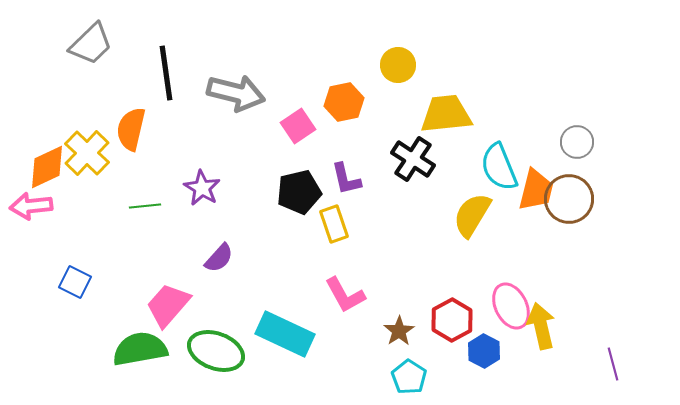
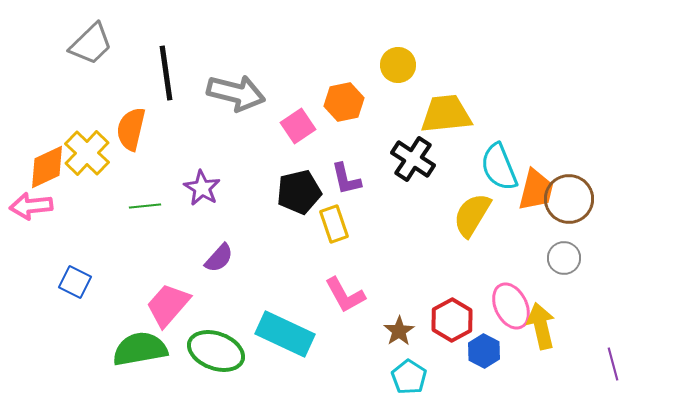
gray circle: moved 13 px left, 116 px down
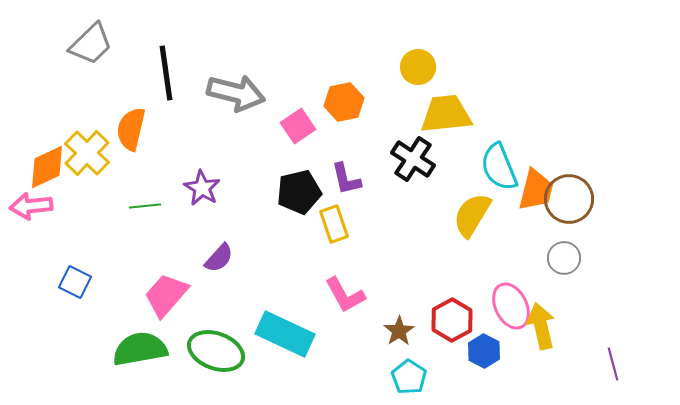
yellow circle: moved 20 px right, 2 px down
pink trapezoid: moved 2 px left, 10 px up
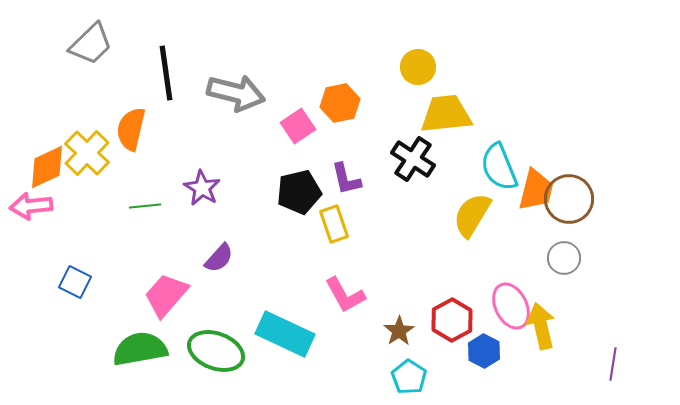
orange hexagon: moved 4 px left, 1 px down
purple line: rotated 24 degrees clockwise
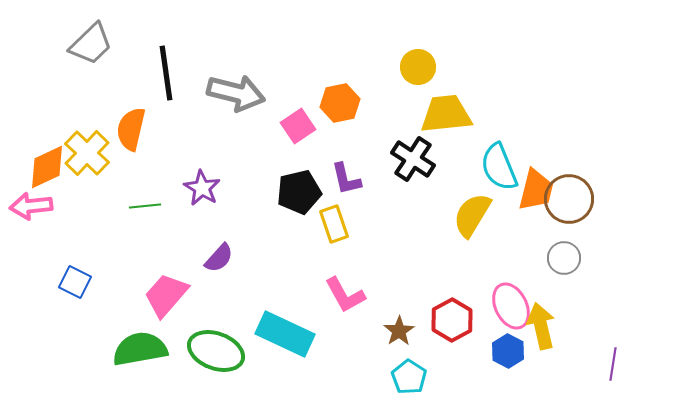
blue hexagon: moved 24 px right
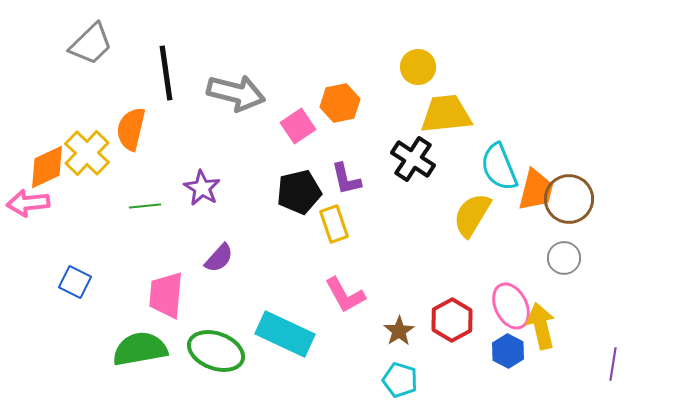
pink arrow: moved 3 px left, 3 px up
pink trapezoid: rotated 36 degrees counterclockwise
cyan pentagon: moved 9 px left, 3 px down; rotated 16 degrees counterclockwise
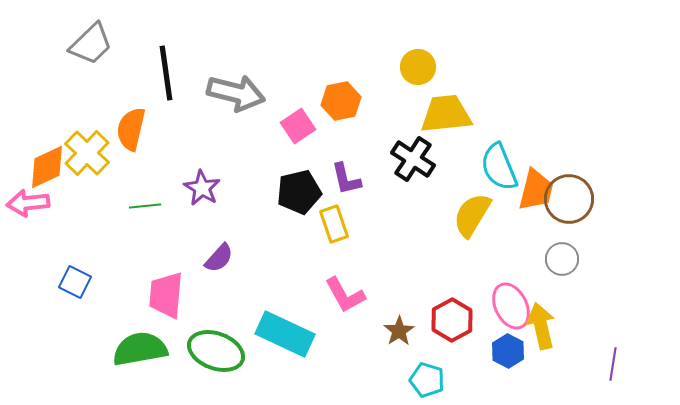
orange hexagon: moved 1 px right, 2 px up
gray circle: moved 2 px left, 1 px down
cyan pentagon: moved 27 px right
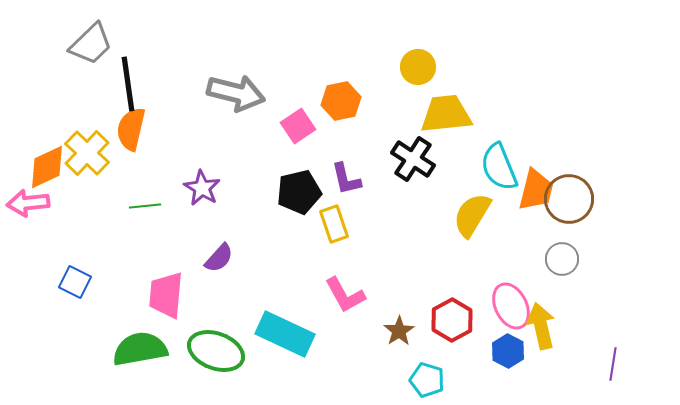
black line: moved 38 px left, 11 px down
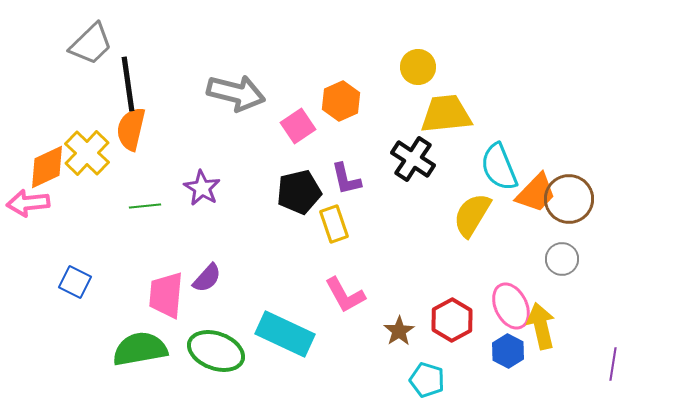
orange hexagon: rotated 12 degrees counterclockwise
orange trapezoid: moved 3 px down; rotated 30 degrees clockwise
purple semicircle: moved 12 px left, 20 px down
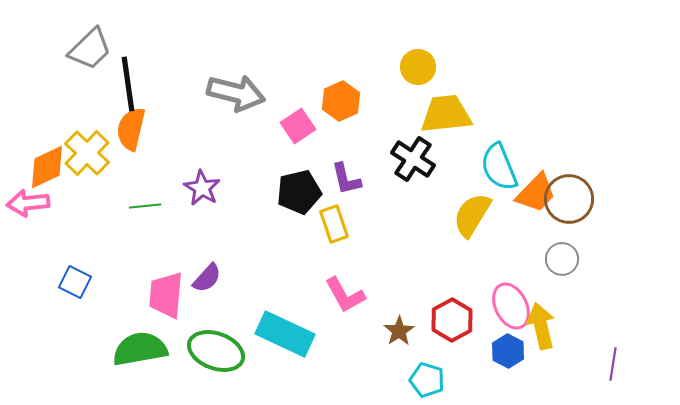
gray trapezoid: moved 1 px left, 5 px down
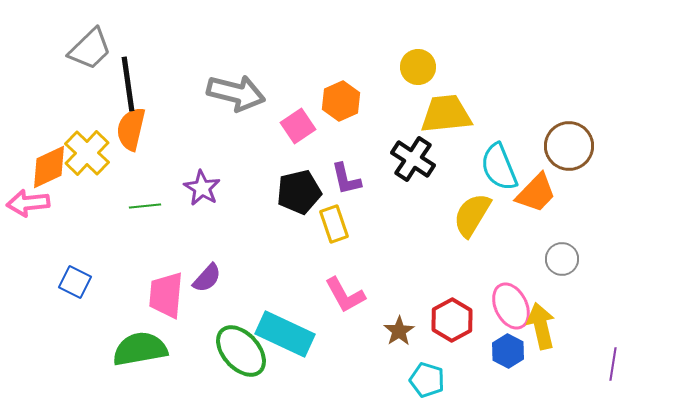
orange diamond: moved 2 px right
brown circle: moved 53 px up
green ellipse: moved 25 px right; rotated 28 degrees clockwise
